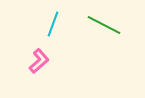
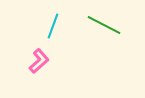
cyan line: moved 2 px down
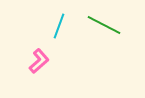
cyan line: moved 6 px right
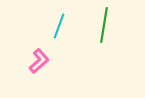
green line: rotated 72 degrees clockwise
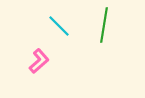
cyan line: rotated 65 degrees counterclockwise
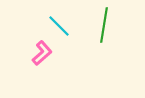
pink L-shape: moved 3 px right, 8 px up
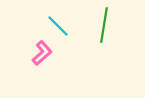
cyan line: moved 1 px left
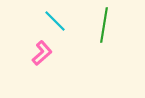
cyan line: moved 3 px left, 5 px up
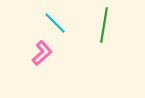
cyan line: moved 2 px down
